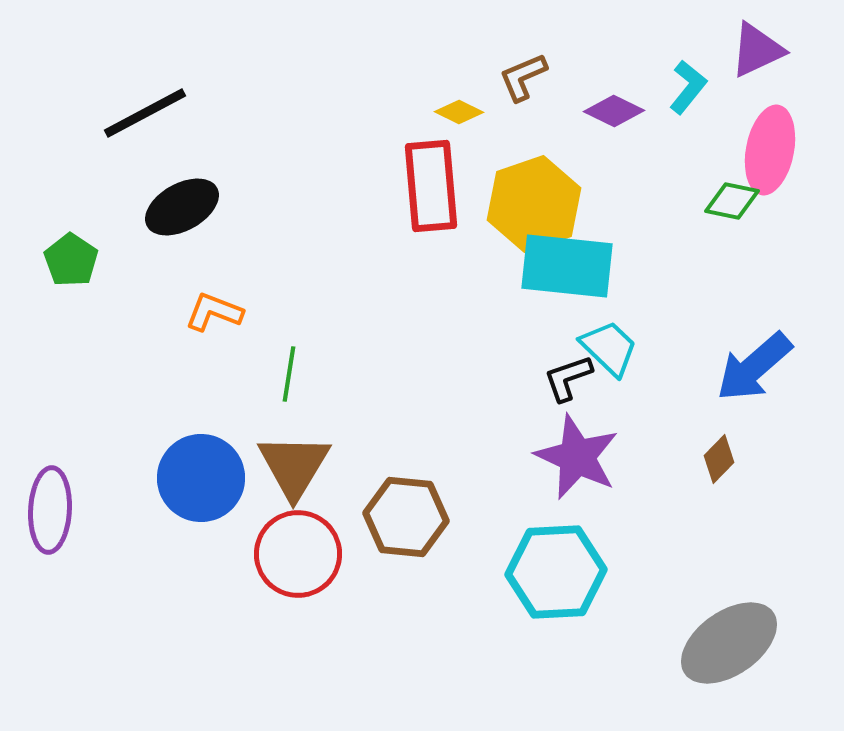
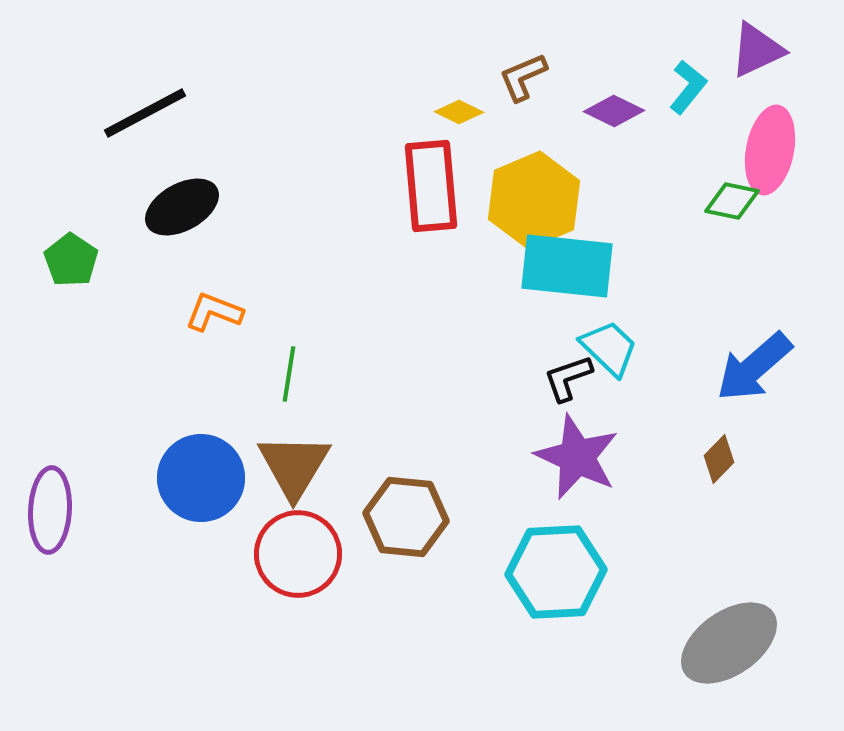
yellow hexagon: moved 4 px up; rotated 4 degrees counterclockwise
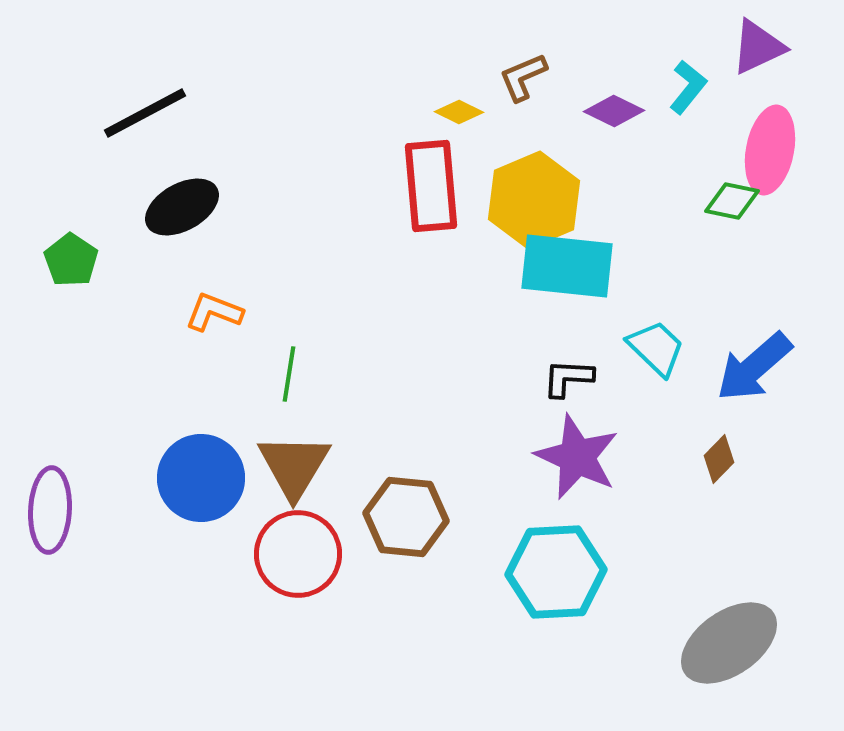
purple triangle: moved 1 px right, 3 px up
cyan trapezoid: moved 47 px right
black L-shape: rotated 22 degrees clockwise
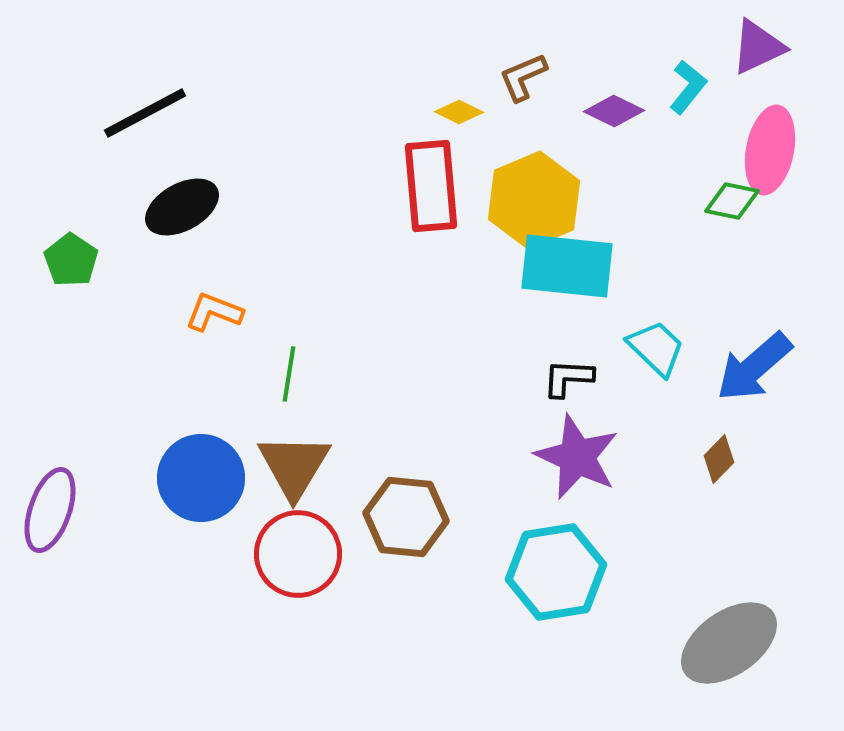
purple ellipse: rotated 16 degrees clockwise
cyan hexagon: rotated 6 degrees counterclockwise
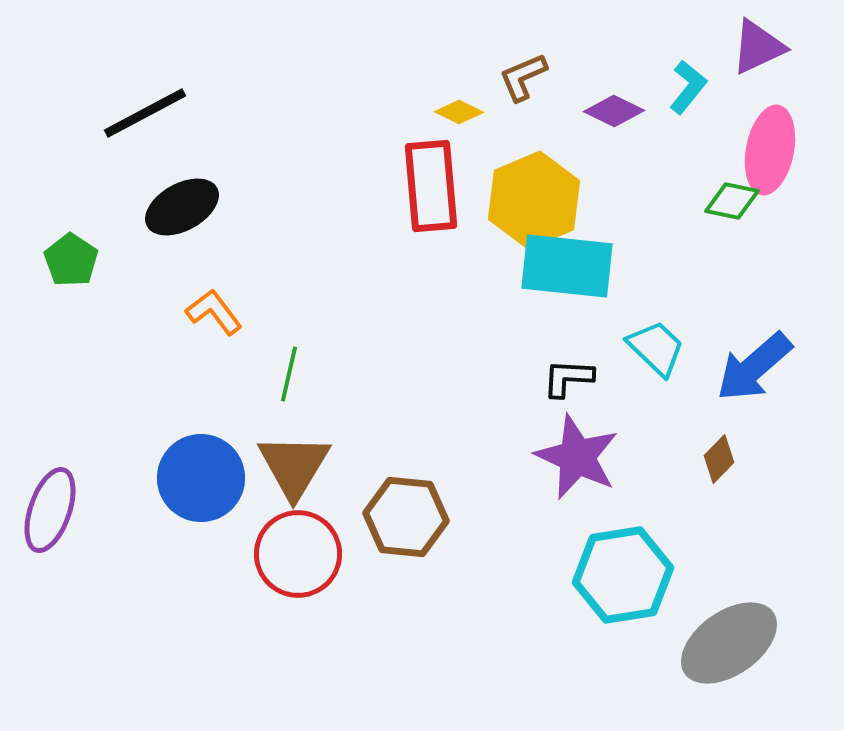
orange L-shape: rotated 32 degrees clockwise
green line: rotated 4 degrees clockwise
cyan hexagon: moved 67 px right, 3 px down
